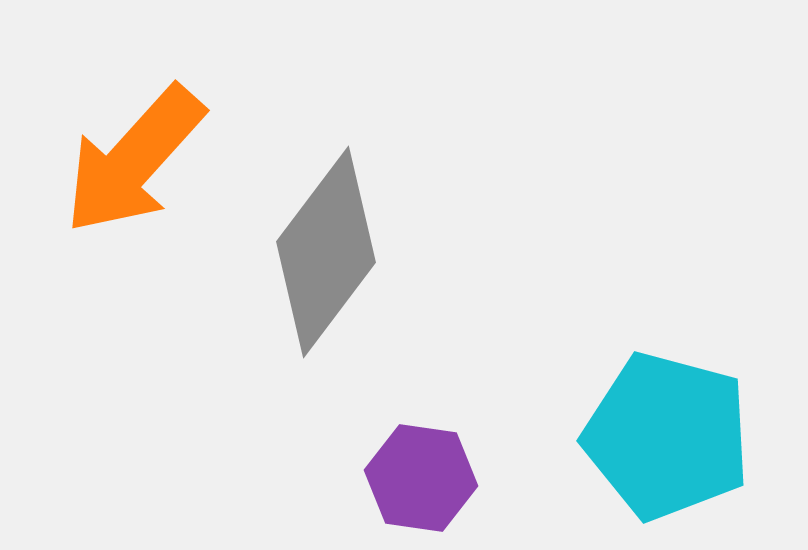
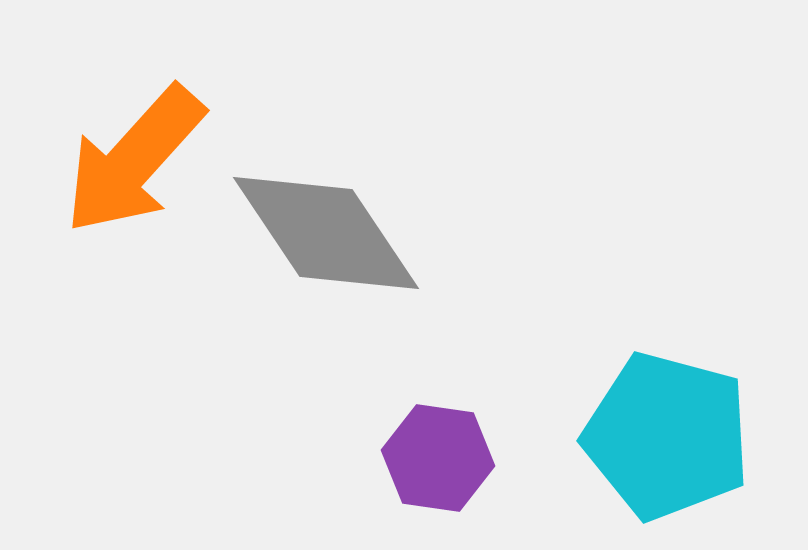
gray diamond: moved 19 px up; rotated 71 degrees counterclockwise
purple hexagon: moved 17 px right, 20 px up
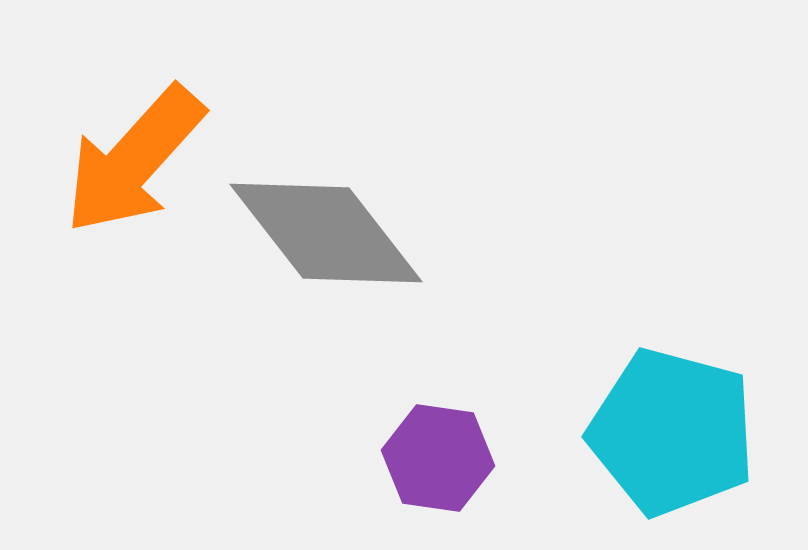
gray diamond: rotated 4 degrees counterclockwise
cyan pentagon: moved 5 px right, 4 px up
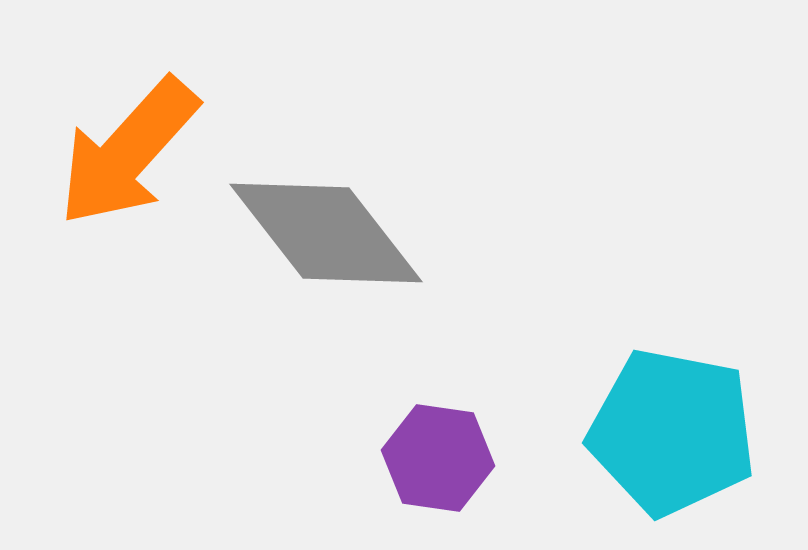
orange arrow: moved 6 px left, 8 px up
cyan pentagon: rotated 4 degrees counterclockwise
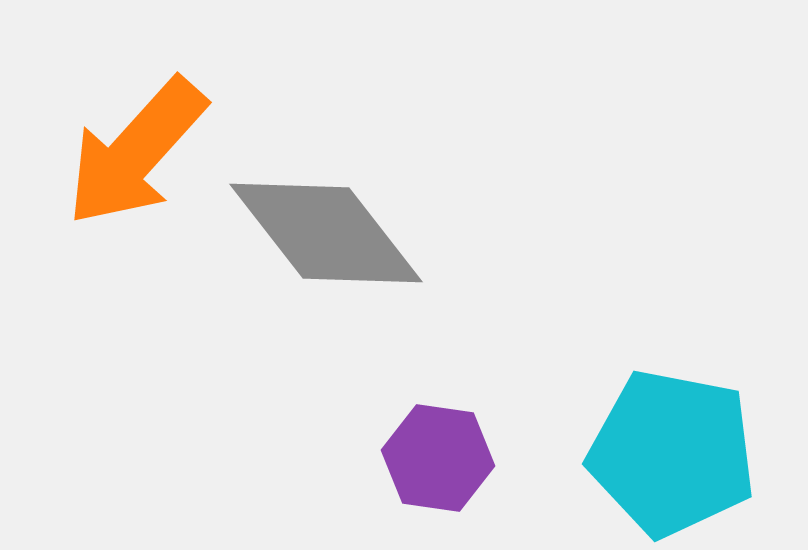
orange arrow: moved 8 px right
cyan pentagon: moved 21 px down
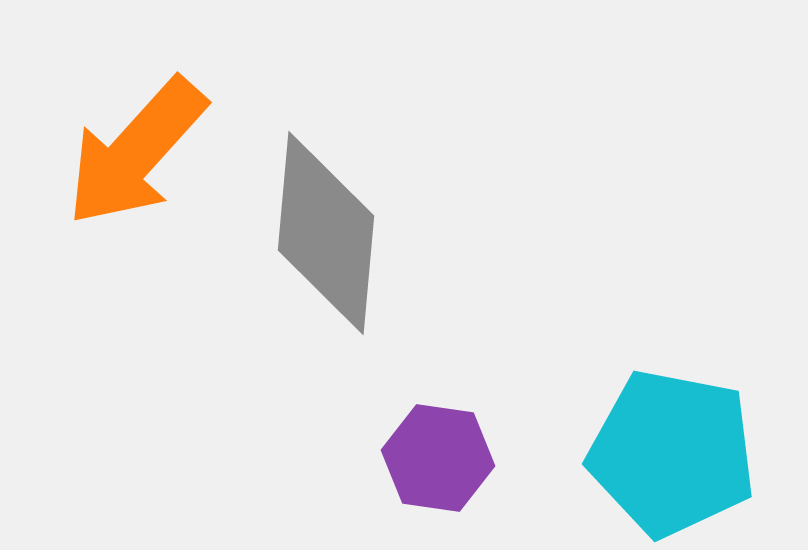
gray diamond: rotated 43 degrees clockwise
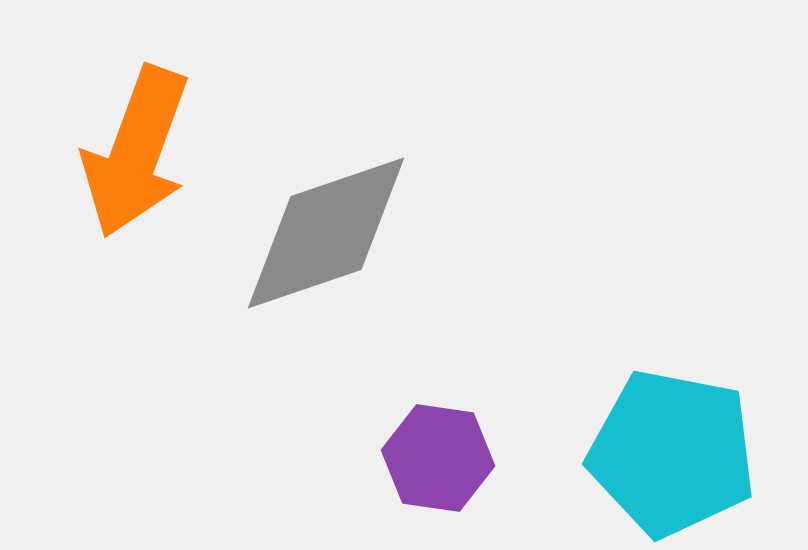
orange arrow: rotated 22 degrees counterclockwise
gray diamond: rotated 66 degrees clockwise
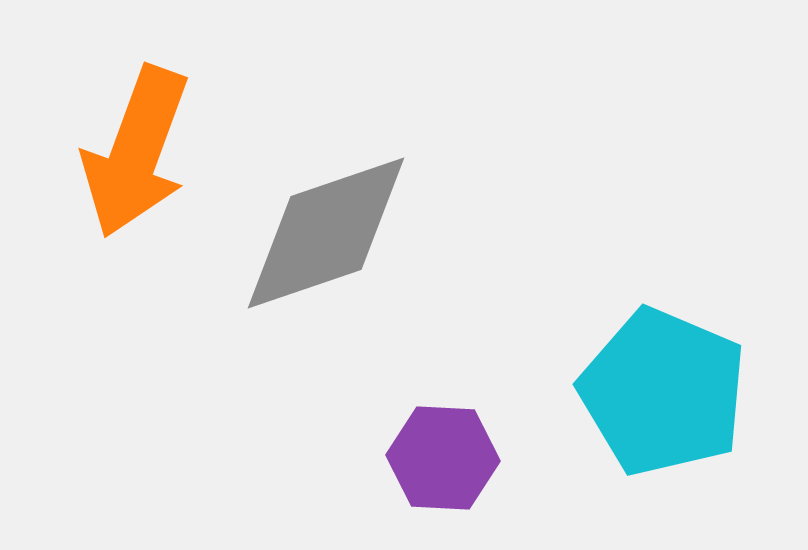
cyan pentagon: moved 9 px left, 61 px up; rotated 12 degrees clockwise
purple hexagon: moved 5 px right; rotated 5 degrees counterclockwise
